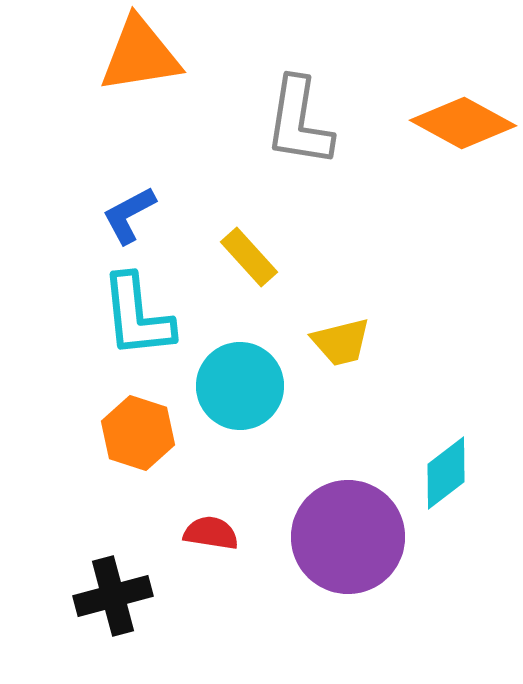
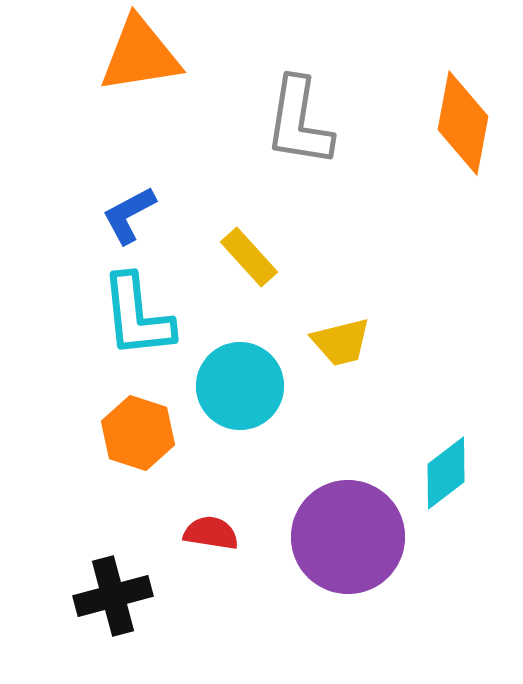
orange diamond: rotated 72 degrees clockwise
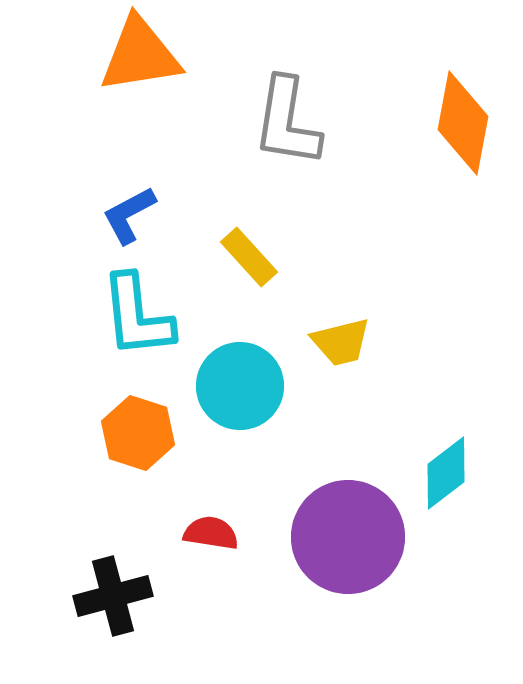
gray L-shape: moved 12 px left
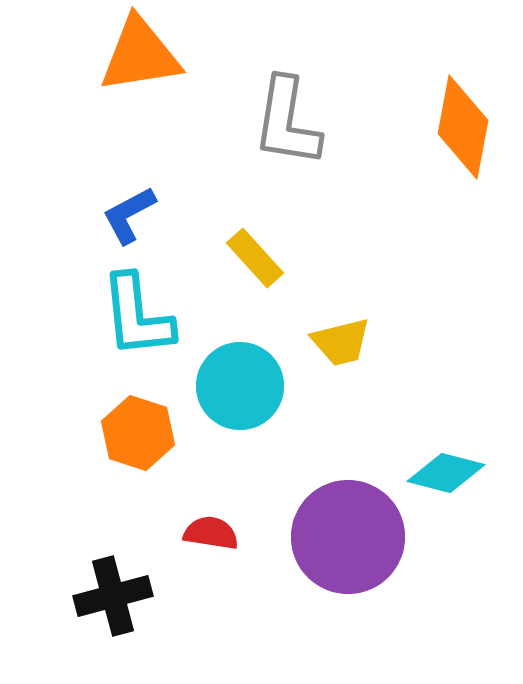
orange diamond: moved 4 px down
yellow rectangle: moved 6 px right, 1 px down
cyan diamond: rotated 52 degrees clockwise
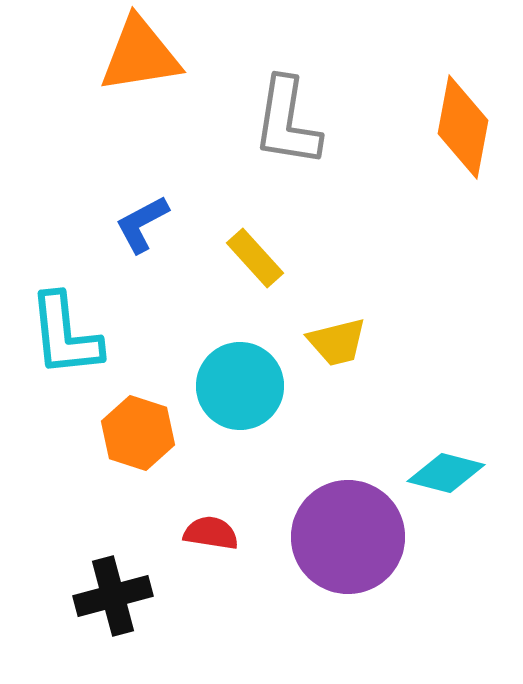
blue L-shape: moved 13 px right, 9 px down
cyan L-shape: moved 72 px left, 19 px down
yellow trapezoid: moved 4 px left
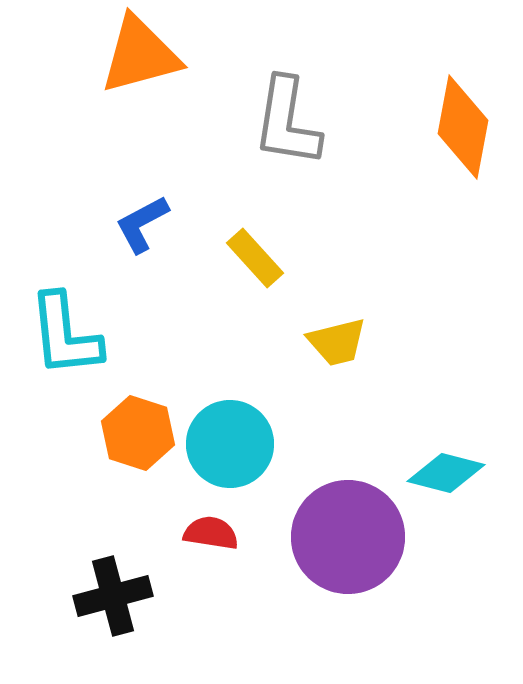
orange triangle: rotated 6 degrees counterclockwise
cyan circle: moved 10 px left, 58 px down
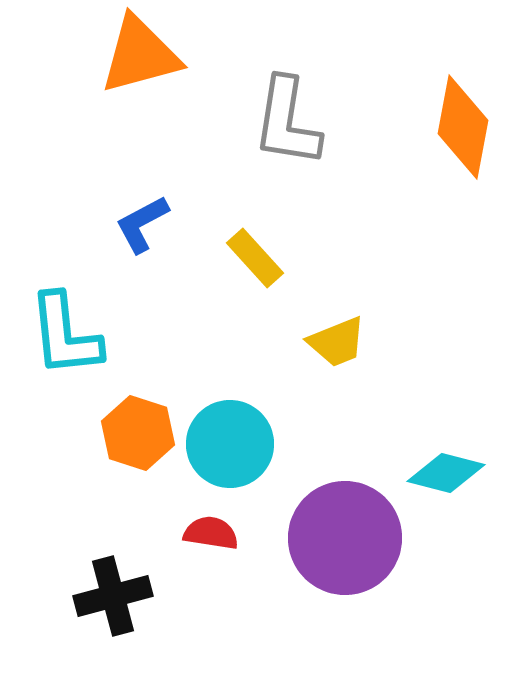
yellow trapezoid: rotated 8 degrees counterclockwise
purple circle: moved 3 px left, 1 px down
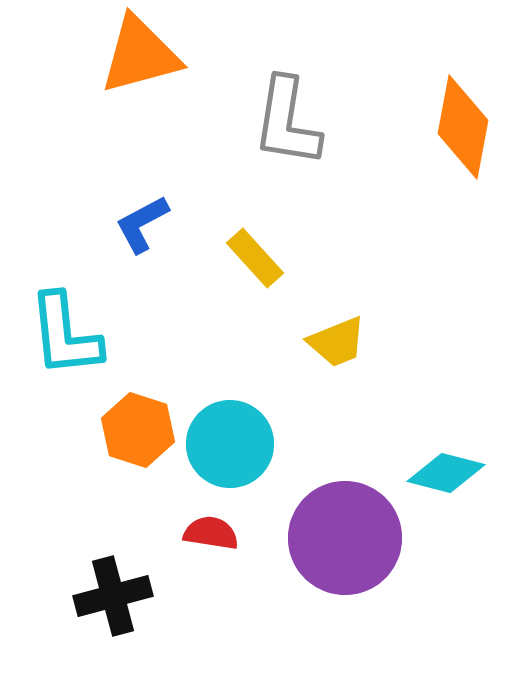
orange hexagon: moved 3 px up
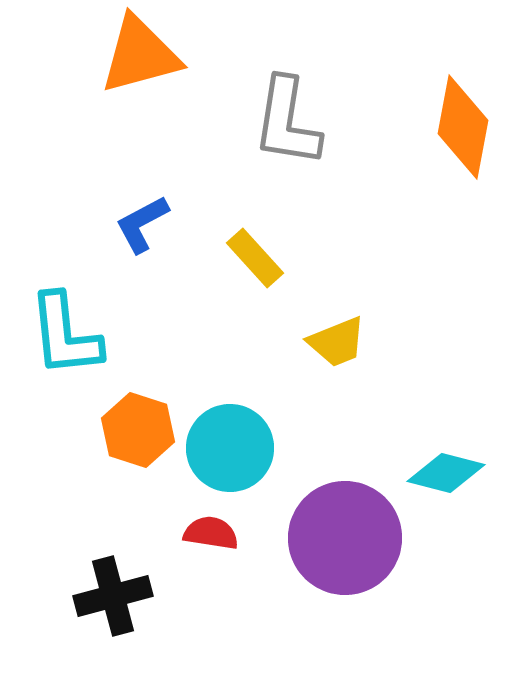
cyan circle: moved 4 px down
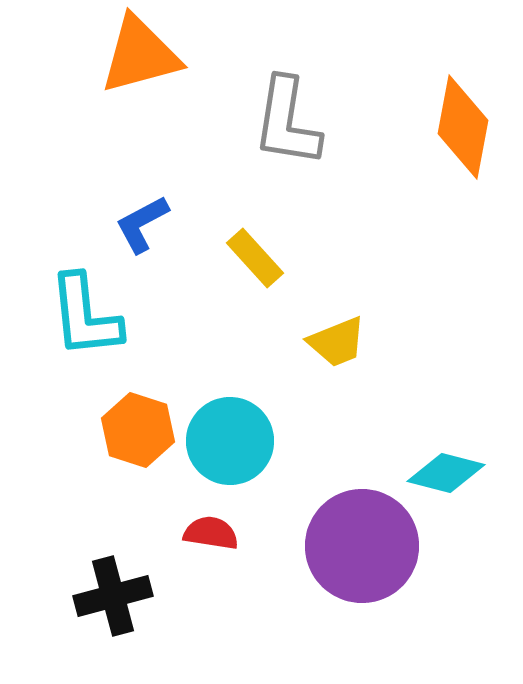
cyan L-shape: moved 20 px right, 19 px up
cyan circle: moved 7 px up
purple circle: moved 17 px right, 8 px down
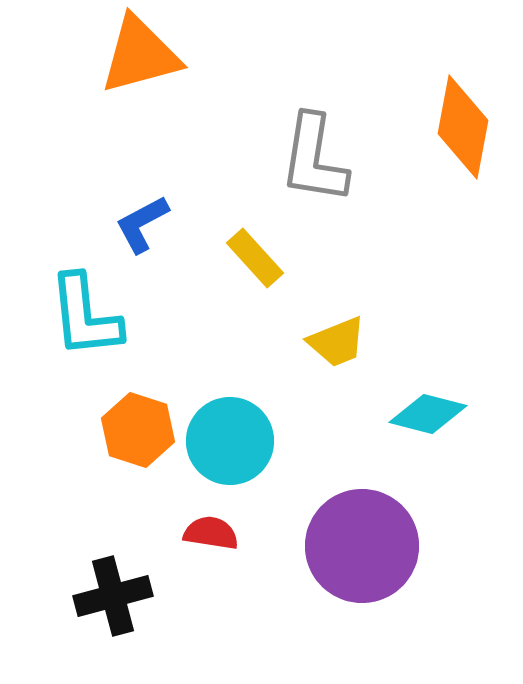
gray L-shape: moved 27 px right, 37 px down
cyan diamond: moved 18 px left, 59 px up
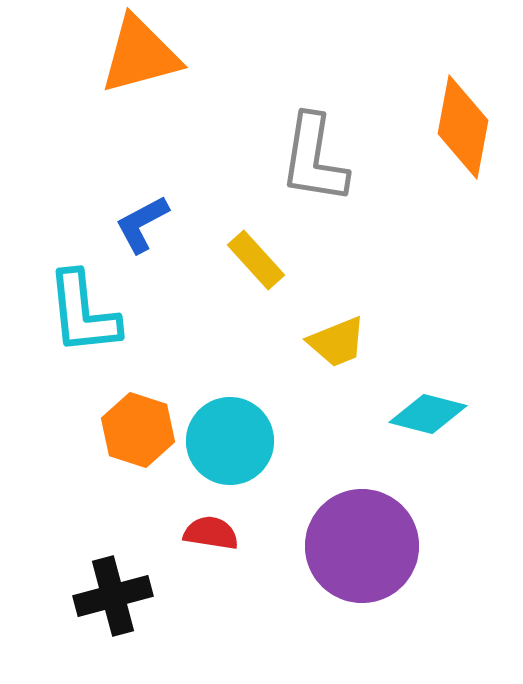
yellow rectangle: moved 1 px right, 2 px down
cyan L-shape: moved 2 px left, 3 px up
